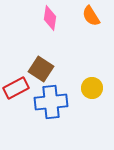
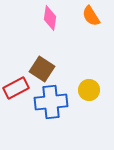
brown square: moved 1 px right
yellow circle: moved 3 px left, 2 px down
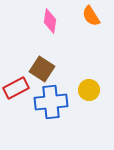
pink diamond: moved 3 px down
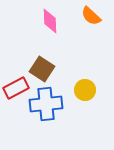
orange semicircle: rotated 15 degrees counterclockwise
pink diamond: rotated 10 degrees counterclockwise
yellow circle: moved 4 px left
blue cross: moved 5 px left, 2 px down
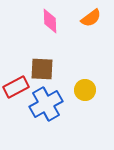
orange semicircle: moved 2 px down; rotated 80 degrees counterclockwise
brown square: rotated 30 degrees counterclockwise
red rectangle: moved 1 px up
blue cross: rotated 24 degrees counterclockwise
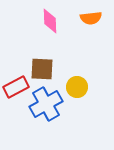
orange semicircle: rotated 30 degrees clockwise
yellow circle: moved 8 px left, 3 px up
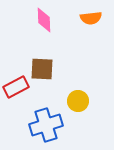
pink diamond: moved 6 px left, 1 px up
yellow circle: moved 1 px right, 14 px down
blue cross: moved 21 px down; rotated 12 degrees clockwise
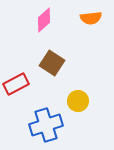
pink diamond: rotated 50 degrees clockwise
brown square: moved 10 px right, 6 px up; rotated 30 degrees clockwise
red rectangle: moved 3 px up
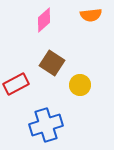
orange semicircle: moved 3 px up
yellow circle: moved 2 px right, 16 px up
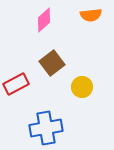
brown square: rotated 20 degrees clockwise
yellow circle: moved 2 px right, 2 px down
blue cross: moved 3 px down; rotated 8 degrees clockwise
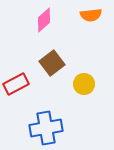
yellow circle: moved 2 px right, 3 px up
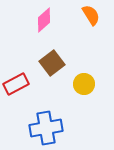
orange semicircle: rotated 115 degrees counterclockwise
